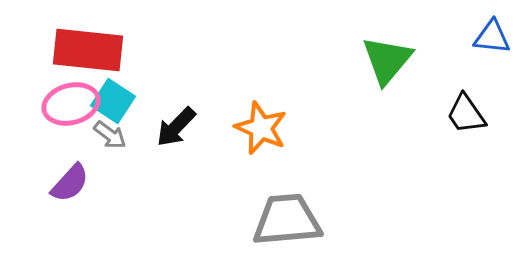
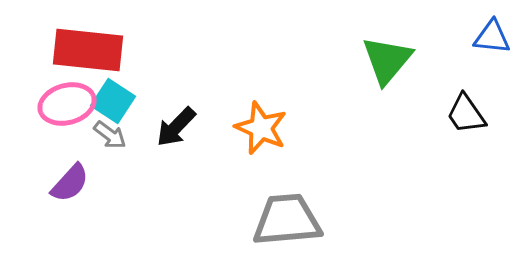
pink ellipse: moved 4 px left
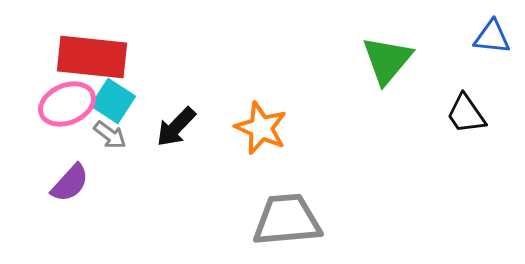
red rectangle: moved 4 px right, 7 px down
pink ellipse: rotated 8 degrees counterclockwise
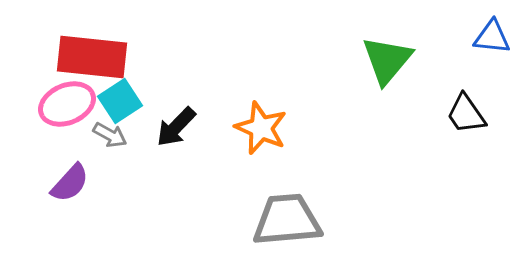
cyan square: moved 7 px right; rotated 24 degrees clockwise
gray arrow: rotated 8 degrees counterclockwise
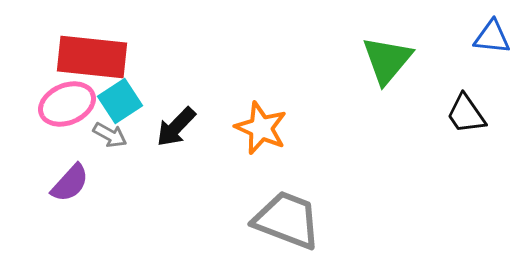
gray trapezoid: rotated 26 degrees clockwise
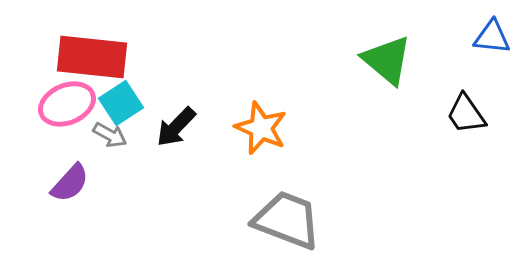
green triangle: rotated 30 degrees counterclockwise
cyan square: moved 1 px right, 2 px down
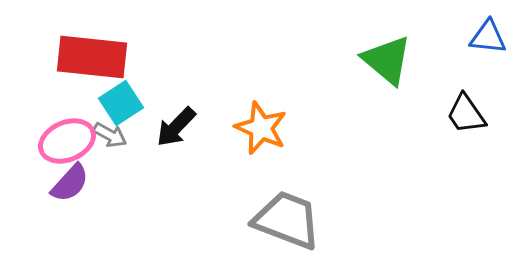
blue triangle: moved 4 px left
pink ellipse: moved 37 px down
